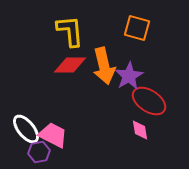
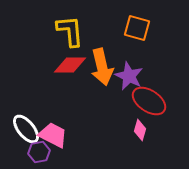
orange arrow: moved 2 px left, 1 px down
purple star: rotated 16 degrees counterclockwise
pink diamond: rotated 25 degrees clockwise
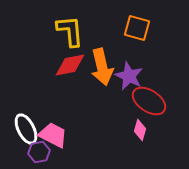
red diamond: rotated 12 degrees counterclockwise
white ellipse: rotated 12 degrees clockwise
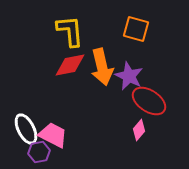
orange square: moved 1 px left, 1 px down
pink diamond: moved 1 px left; rotated 25 degrees clockwise
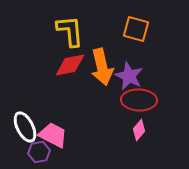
red ellipse: moved 10 px left, 1 px up; rotated 32 degrees counterclockwise
white ellipse: moved 1 px left, 2 px up
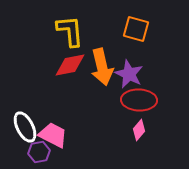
purple star: moved 2 px up
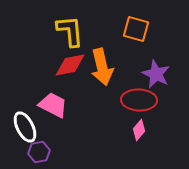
purple star: moved 27 px right
pink trapezoid: moved 30 px up
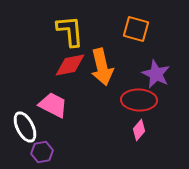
purple hexagon: moved 3 px right
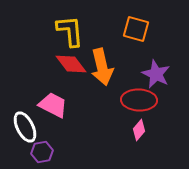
red diamond: moved 1 px right, 1 px up; rotated 64 degrees clockwise
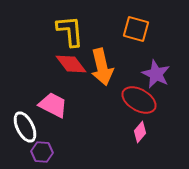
red ellipse: rotated 28 degrees clockwise
pink diamond: moved 1 px right, 2 px down
purple hexagon: rotated 15 degrees clockwise
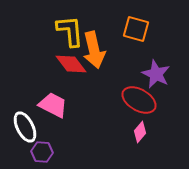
orange arrow: moved 8 px left, 17 px up
